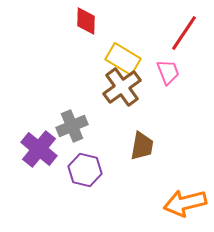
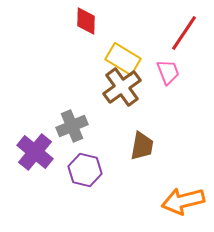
purple cross: moved 4 px left, 3 px down
orange arrow: moved 2 px left, 2 px up
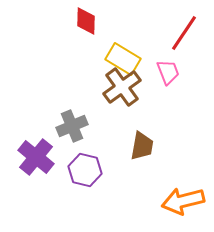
purple cross: moved 1 px right, 5 px down
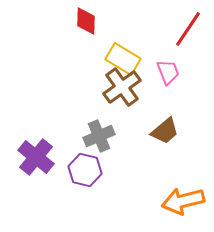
red line: moved 4 px right, 4 px up
gray cross: moved 27 px right, 10 px down
brown trapezoid: moved 23 px right, 15 px up; rotated 40 degrees clockwise
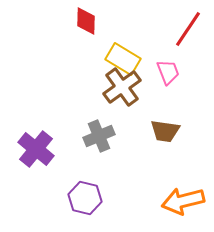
brown trapezoid: rotated 48 degrees clockwise
purple cross: moved 8 px up
purple hexagon: moved 28 px down
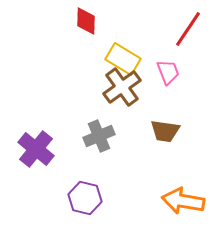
orange arrow: rotated 24 degrees clockwise
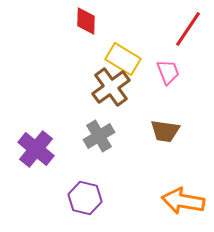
brown cross: moved 11 px left
gray cross: rotated 8 degrees counterclockwise
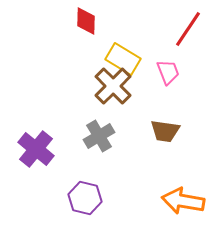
brown cross: moved 2 px right, 1 px up; rotated 9 degrees counterclockwise
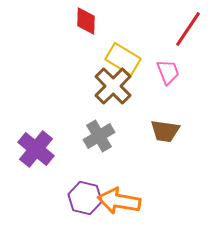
orange arrow: moved 64 px left
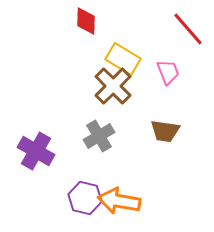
red line: rotated 75 degrees counterclockwise
purple cross: moved 2 px down; rotated 9 degrees counterclockwise
